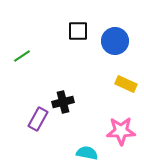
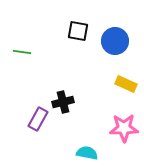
black square: rotated 10 degrees clockwise
green line: moved 4 px up; rotated 42 degrees clockwise
pink star: moved 3 px right, 3 px up
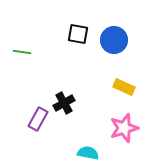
black square: moved 3 px down
blue circle: moved 1 px left, 1 px up
yellow rectangle: moved 2 px left, 3 px down
black cross: moved 1 px right, 1 px down; rotated 15 degrees counterclockwise
pink star: rotated 16 degrees counterclockwise
cyan semicircle: moved 1 px right
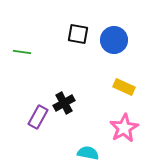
purple rectangle: moved 2 px up
pink star: rotated 12 degrees counterclockwise
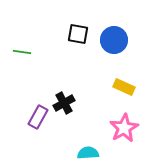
cyan semicircle: rotated 15 degrees counterclockwise
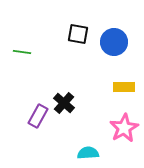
blue circle: moved 2 px down
yellow rectangle: rotated 25 degrees counterclockwise
black cross: rotated 20 degrees counterclockwise
purple rectangle: moved 1 px up
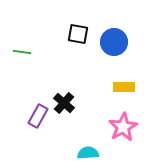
pink star: moved 1 px left, 1 px up
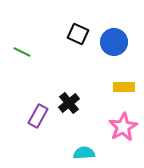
black square: rotated 15 degrees clockwise
green line: rotated 18 degrees clockwise
black cross: moved 5 px right; rotated 10 degrees clockwise
cyan semicircle: moved 4 px left
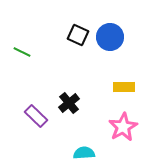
black square: moved 1 px down
blue circle: moved 4 px left, 5 px up
purple rectangle: moved 2 px left; rotated 75 degrees counterclockwise
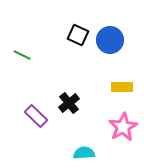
blue circle: moved 3 px down
green line: moved 3 px down
yellow rectangle: moved 2 px left
